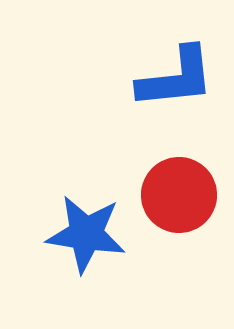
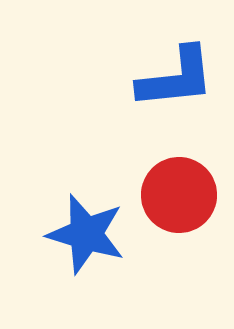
blue star: rotated 8 degrees clockwise
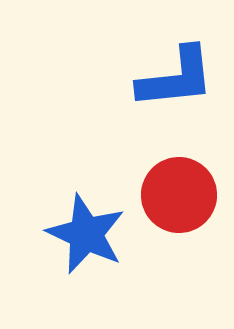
blue star: rotated 8 degrees clockwise
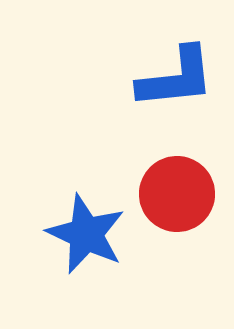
red circle: moved 2 px left, 1 px up
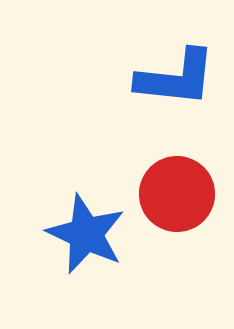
blue L-shape: rotated 12 degrees clockwise
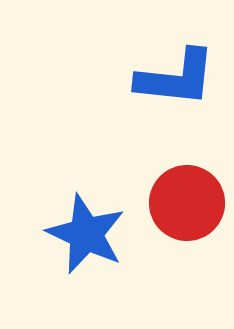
red circle: moved 10 px right, 9 px down
